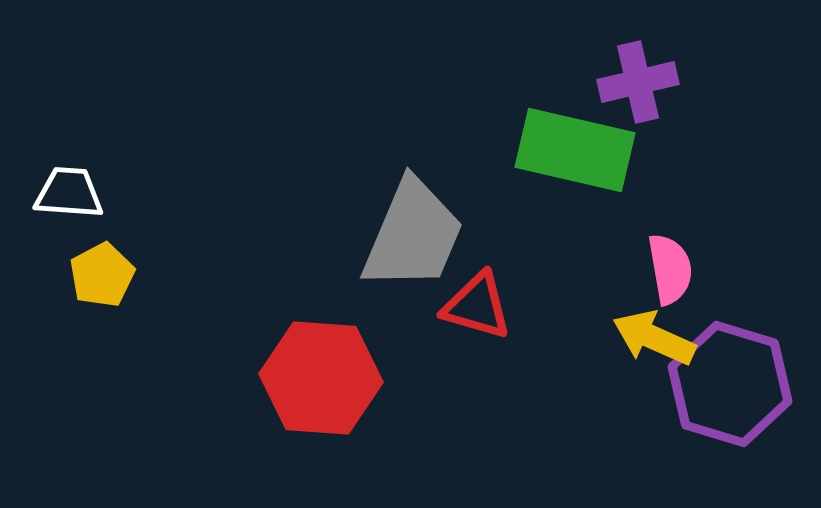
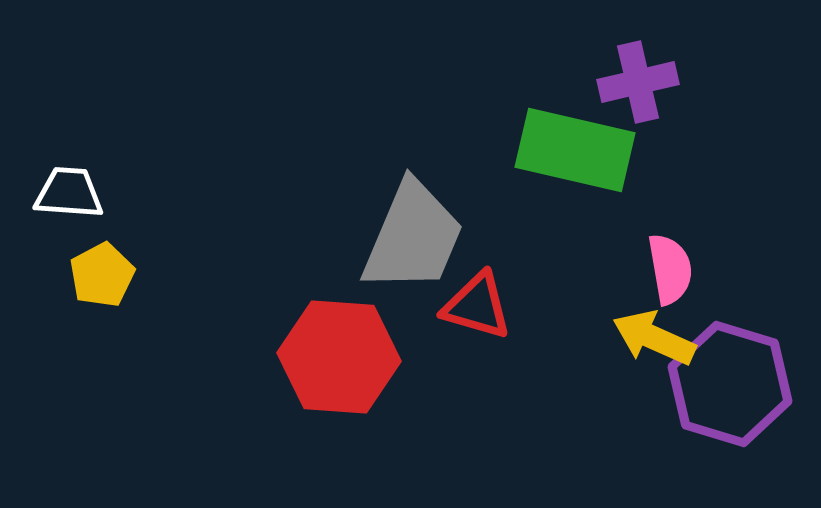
gray trapezoid: moved 2 px down
red hexagon: moved 18 px right, 21 px up
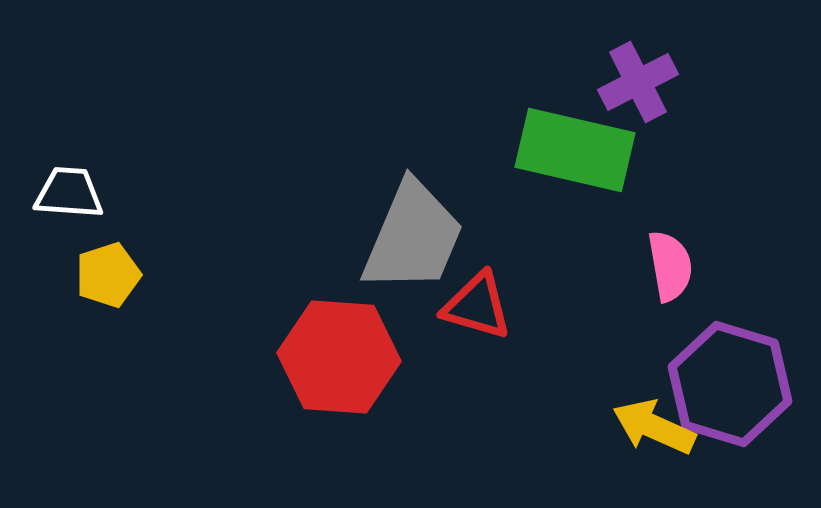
purple cross: rotated 14 degrees counterclockwise
pink semicircle: moved 3 px up
yellow pentagon: moved 6 px right; rotated 10 degrees clockwise
yellow arrow: moved 89 px down
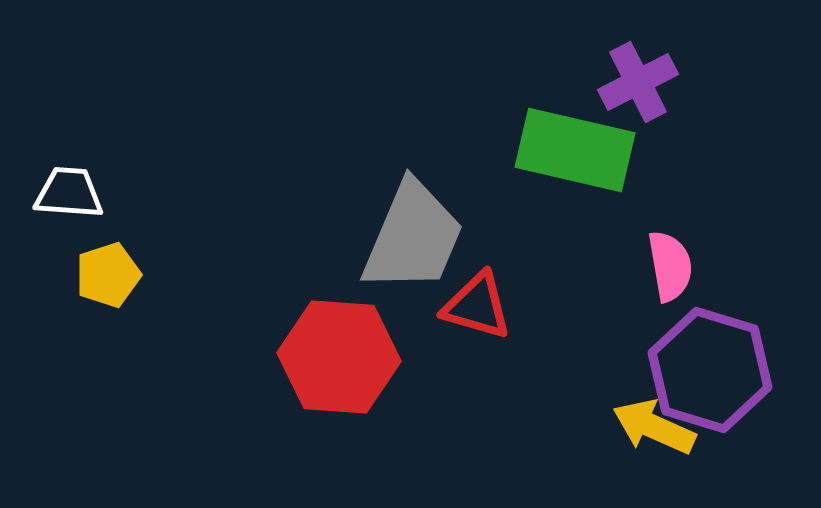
purple hexagon: moved 20 px left, 14 px up
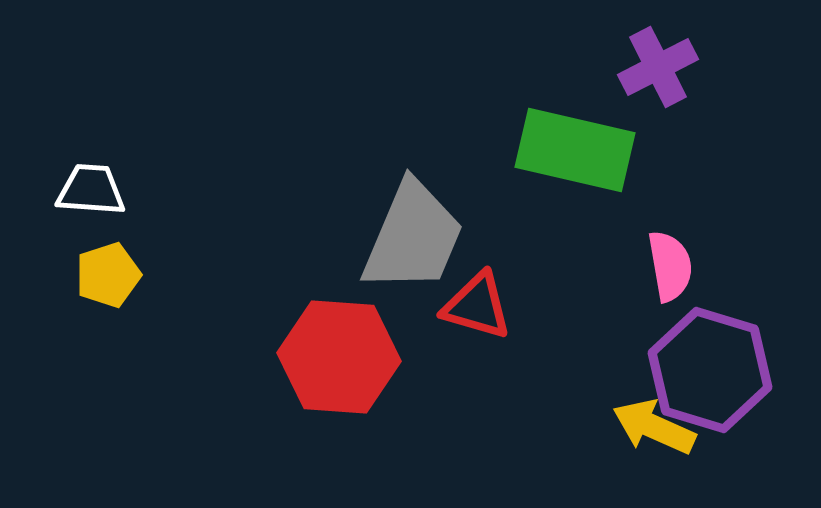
purple cross: moved 20 px right, 15 px up
white trapezoid: moved 22 px right, 3 px up
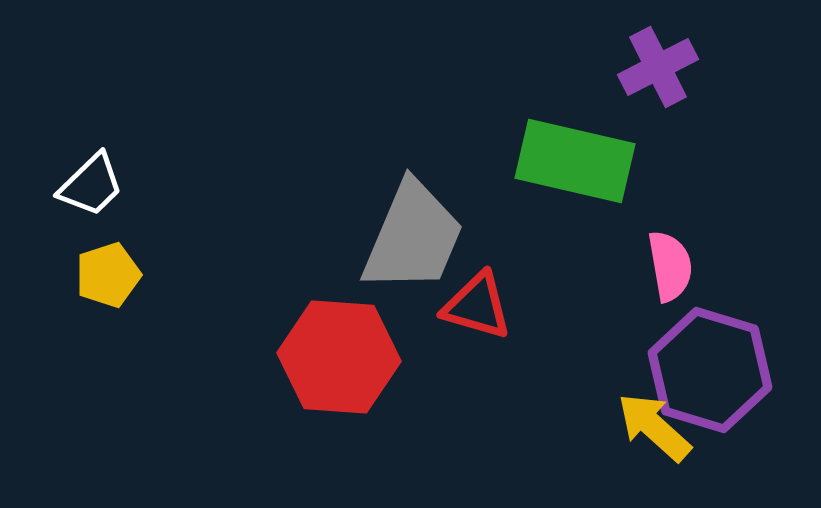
green rectangle: moved 11 px down
white trapezoid: moved 5 px up; rotated 132 degrees clockwise
yellow arrow: rotated 18 degrees clockwise
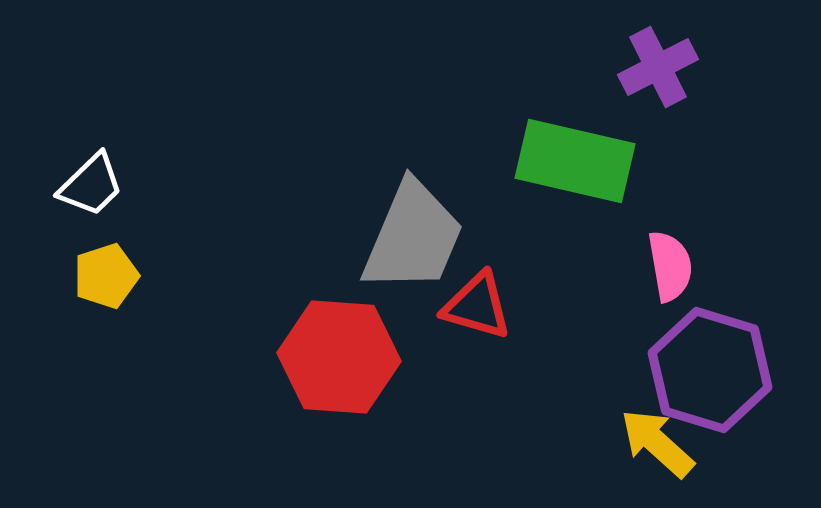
yellow pentagon: moved 2 px left, 1 px down
yellow arrow: moved 3 px right, 16 px down
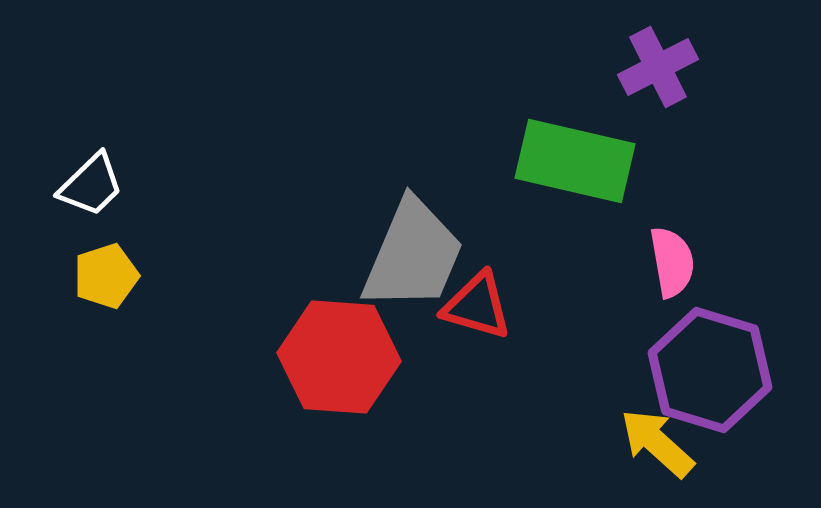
gray trapezoid: moved 18 px down
pink semicircle: moved 2 px right, 4 px up
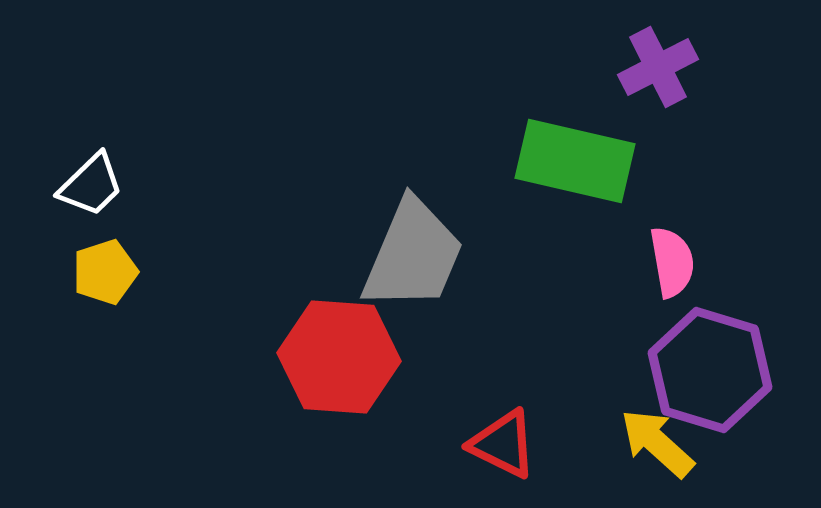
yellow pentagon: moved 1 px left, 4 px up
red triangle: moved 26 px right, 138 px down; rotated 10 degrees clockwise
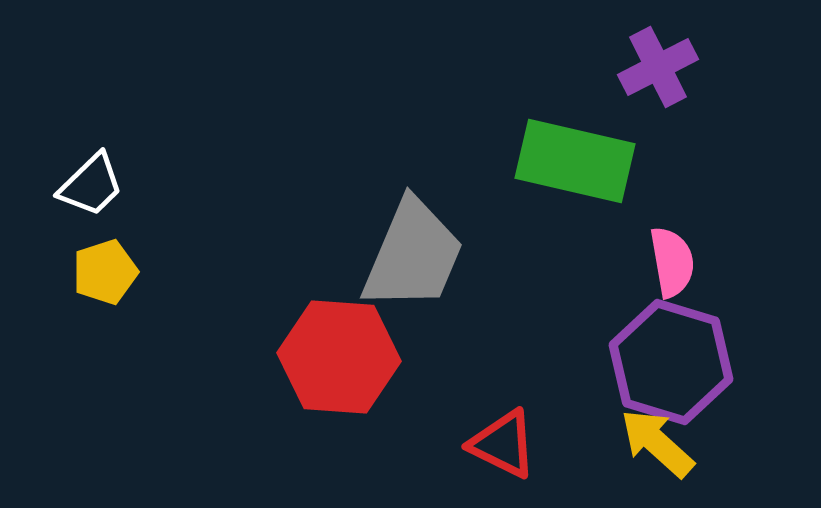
purple hexagon: moved 39 px left, 8 px up
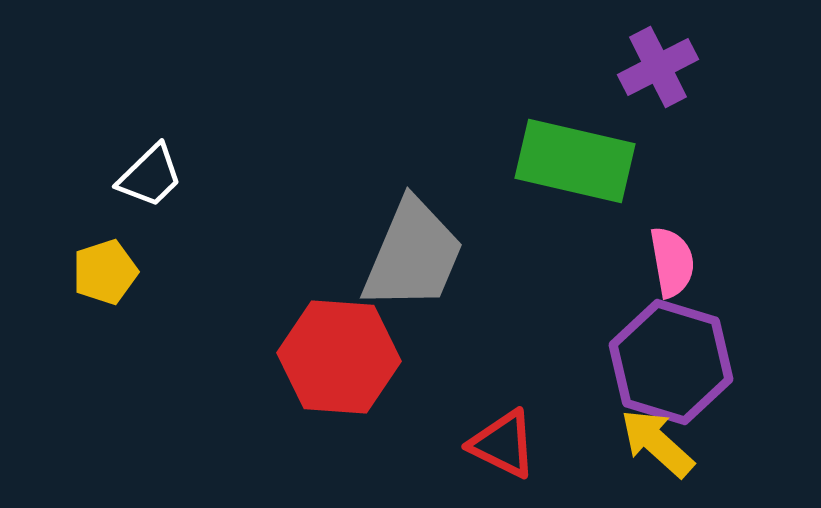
white trapezoid: moved 59 px right, 9 px up
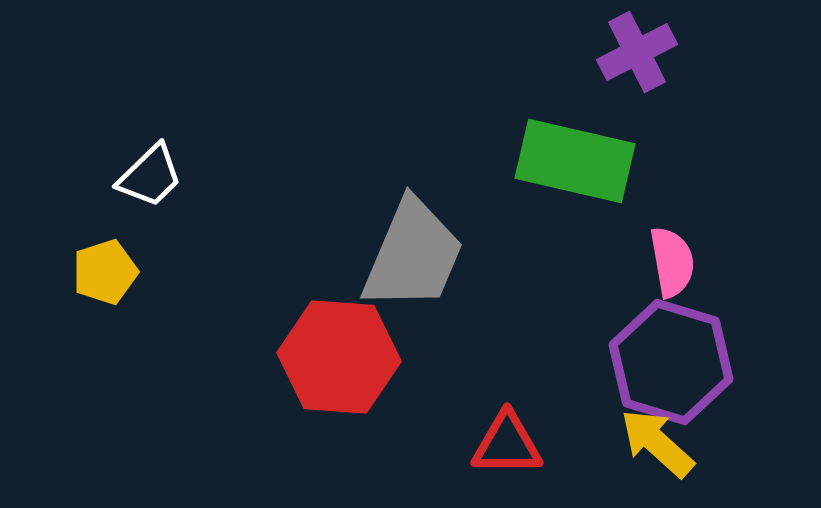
purple cross: moved 21 px left, 15 px up
red triangle: moved 4 px right; rotated 26 degrees counterclockwise
